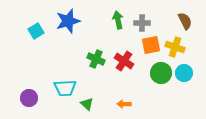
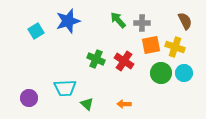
green arrow: rotated 30 degrees counterclockwise
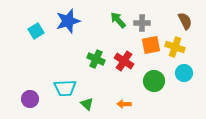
green circle: moved 7 px left, 8 px down
purple circle: moved 1 px right, 1 px down
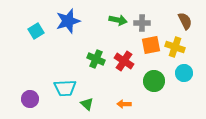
green arrow: rotated 144 degrees clockwise
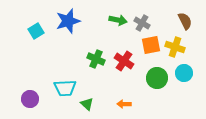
gray cross: rotated 28 degrees clockwise
green circle: moved 3 px right, 3 px up
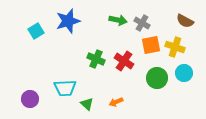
brown semicircle: rotated 144 degrees clockwise
orange arrow: moved 8 px left, 2 px up; rotated 24 degrees counterclockwise
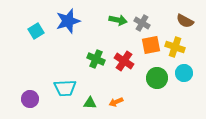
green triangle: moved 3 px right, 1 px up; rotated 40 degrees counterclockwise
